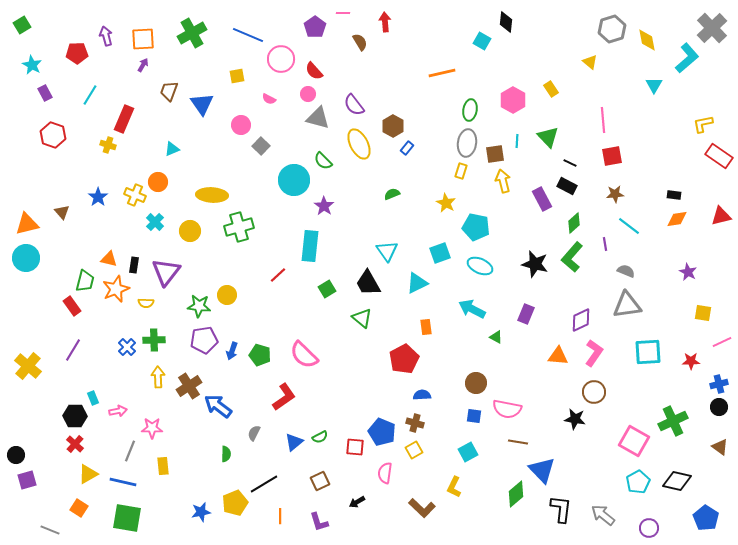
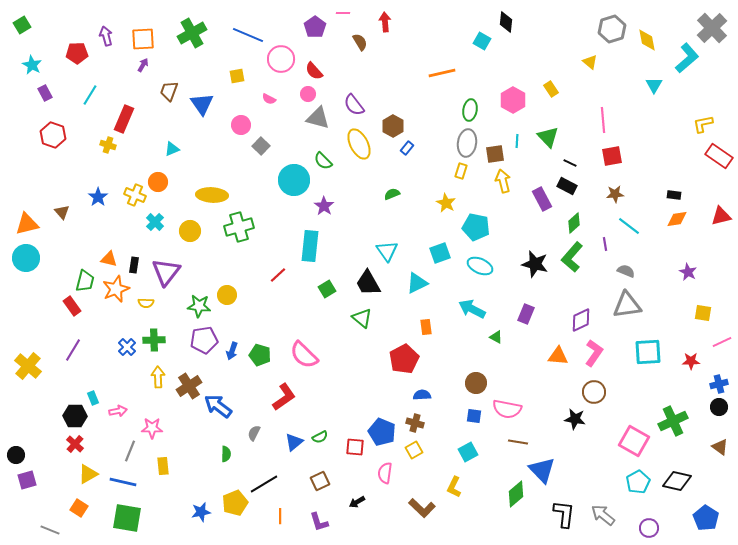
black L-shape at (561, 509): moved 3 px right, 5 px down
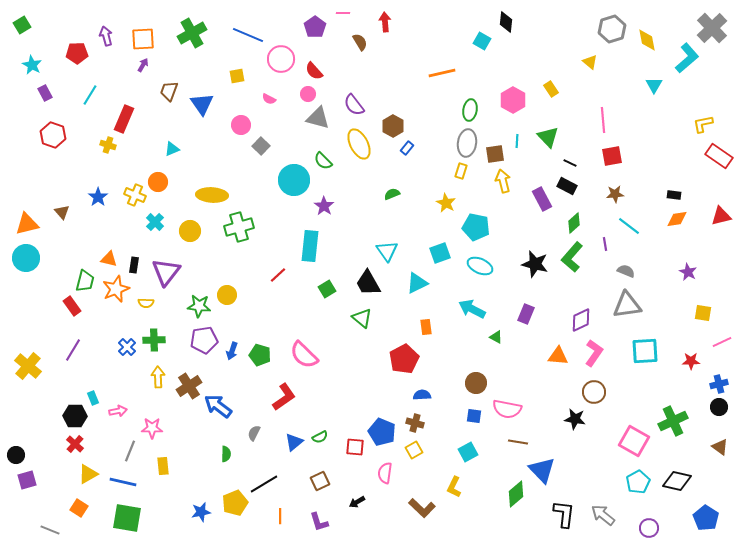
cyan square at (648, 352): moved 3 px left, 1 px up
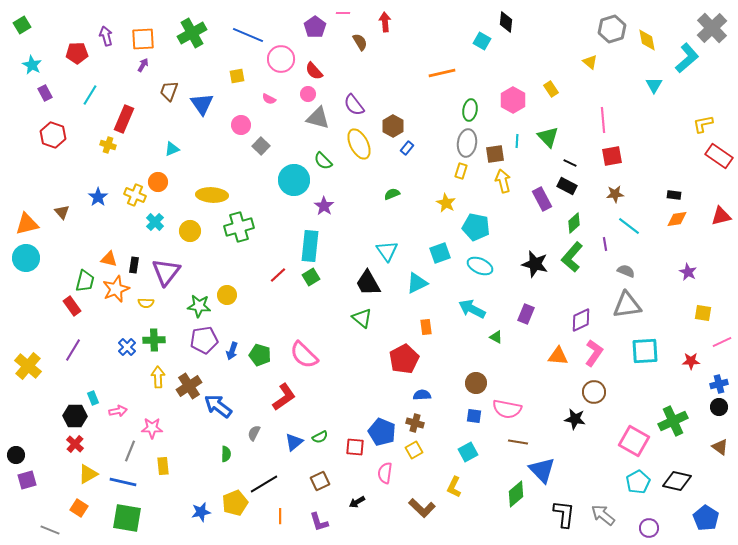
green square at (327, 289): moved 16 px left, 12 px up
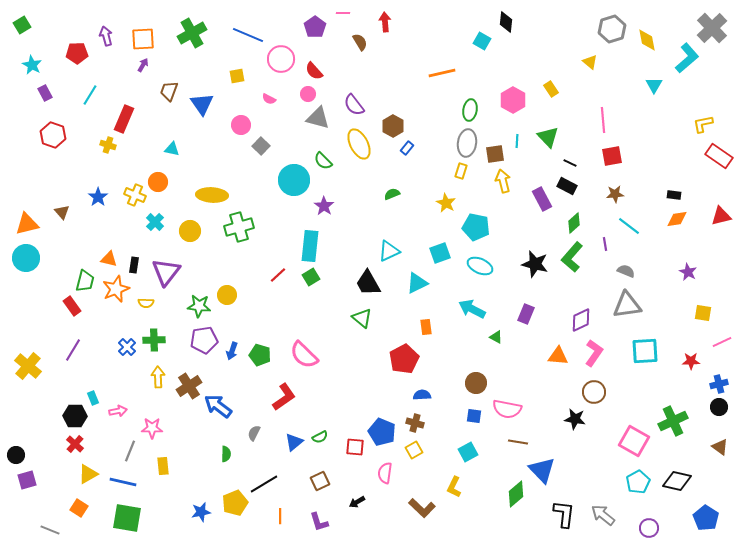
cyan triangle at (172, 149): rotated 35 degrees clockwise
cyan triangle at (387, 251): moved 2 px right; rotated 40 degrees clockwise
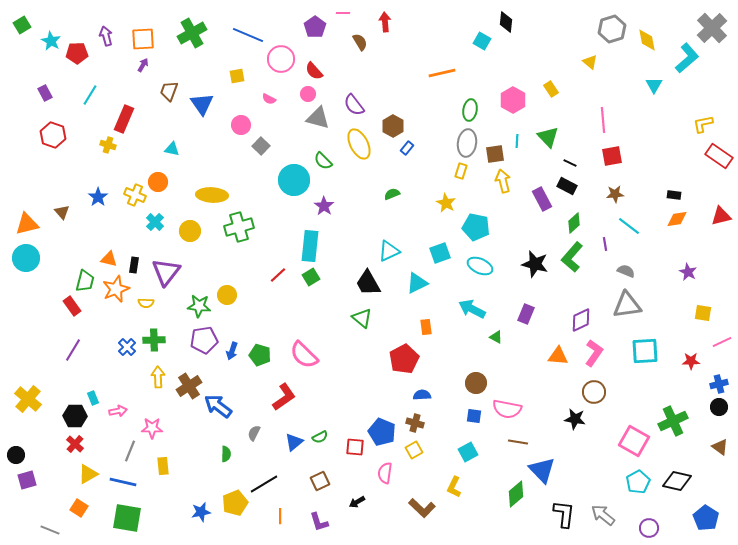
cyan star at (32, 65): moved 19 px right, 24 px up
yellow cross at (28, 366): moved 33 px down
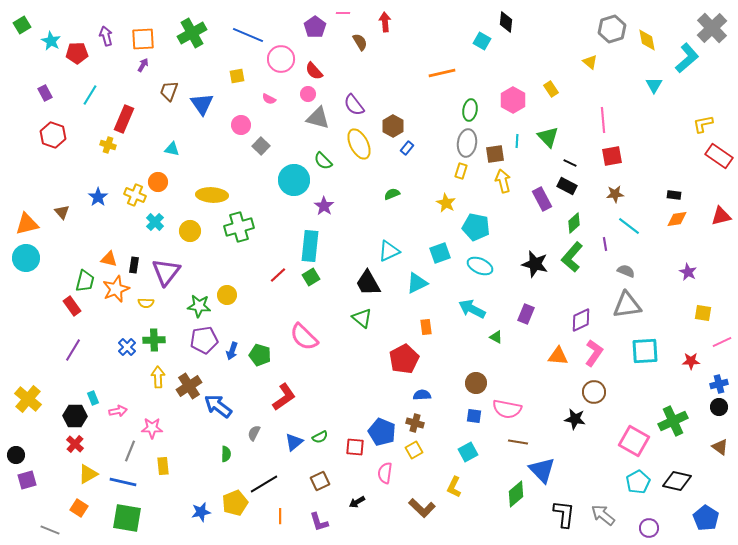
pink semicircle at (304, 355): moved 18 px up
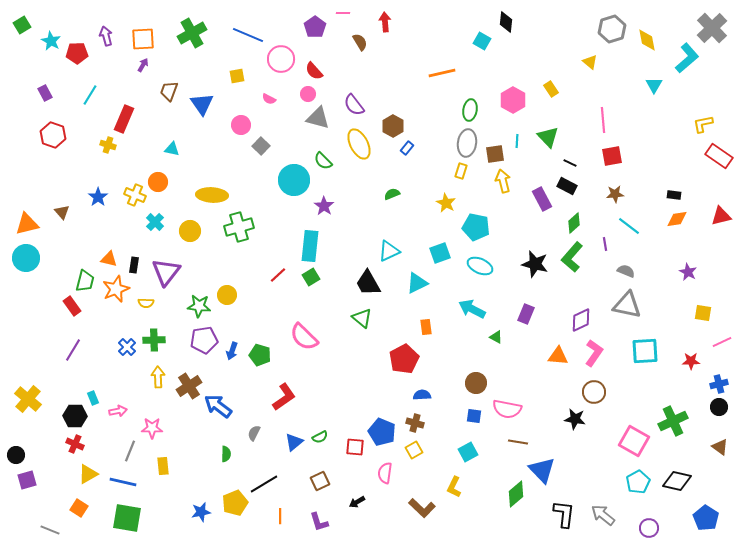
gray triangle at (627, 305): rotated 20 degrees clockwise
red cross at (75, 444): rotated 18 degrees counterclockwise
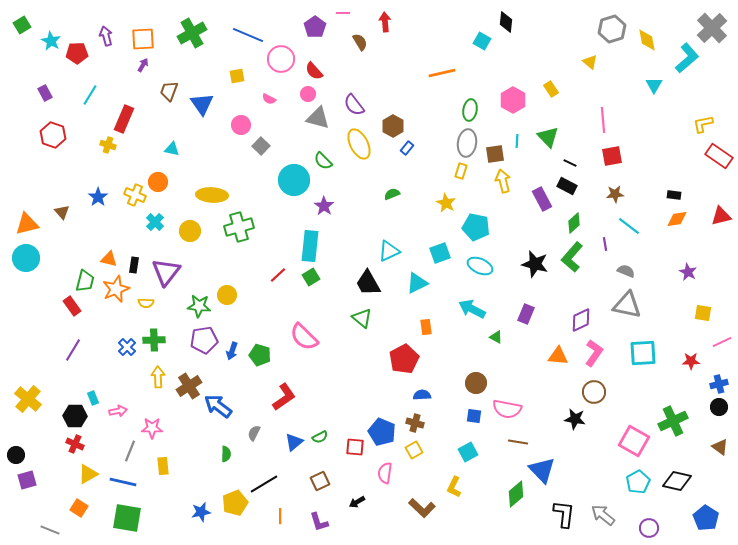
cyan square at (645, 351): moved 2 px left, 2 px down
